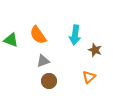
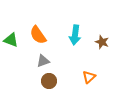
brown star: moved 7 px right, 8 px up
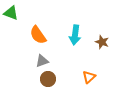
green triangle: moved 27 px up
gray triangle: moved 1 px left
brown circle: moved 1 px left, 2 px up
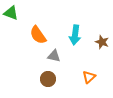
gray triangle: moved 12 px right, 5 px up; rotated 32 degrees clockwise
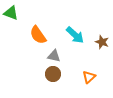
cyan arrow: rotated 54 degrees counterclockwise
brown circle: moved 5 px right, 5 px up
